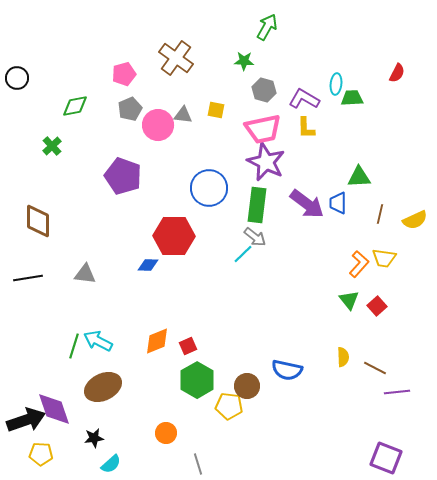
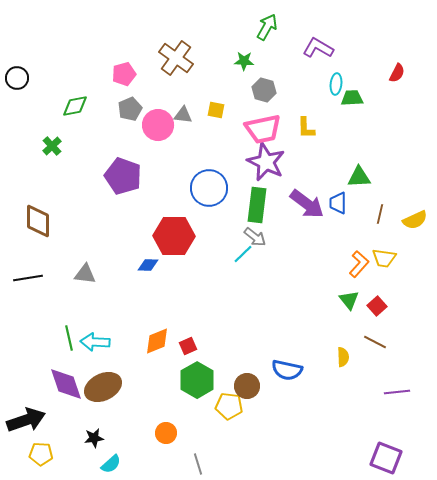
purple L-shape at (304, 99): moved 14 px right, 51 px up
cyan arrow at (98, 341): moved 3 px left, 1 px down; rotated 24 degrees counterclockwise
green line at (74, 346): moved 5 px left, 8 px up; rotated 30 degrees counterclockwise
brown line at (375, 368): moved 26 px up
purple diamond at (54, 409): moved 12 px right, 25 px up
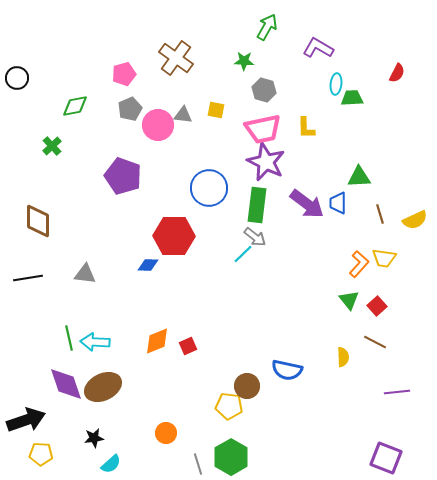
brown line at (380, 214): rotated 30 degrees counterclockwise
green hexagon at (197, 380): moved 34 px right, 77 px down
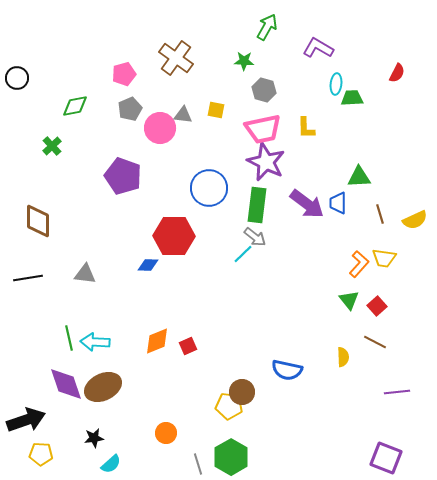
pink circle at (158, 125): moved 2 px right, 3 px down
brown circle at (247, 386): moved 5 px left, 6 px down
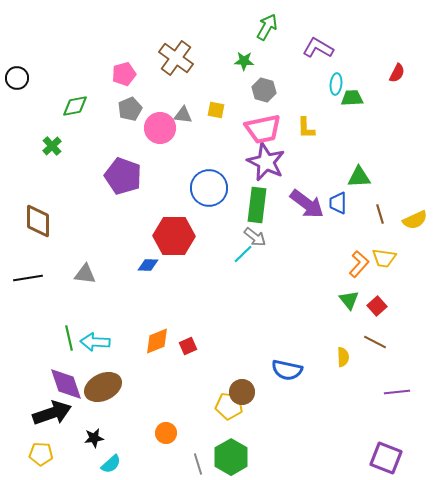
black arrow at (26, 420): moved 26 px right, 7 px up
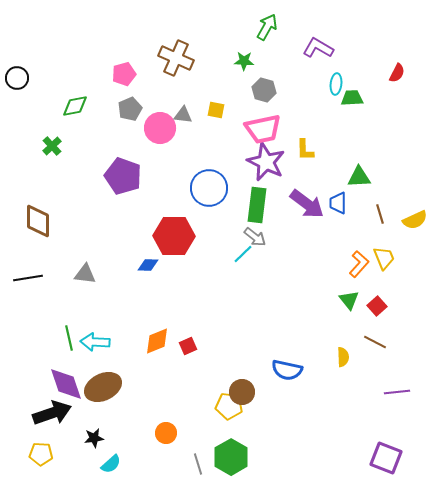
brown cross at (176, 58): rotated 12 degrees counterclockwise
yellow L-shape at (306, 128): moved 1 px left, 22 px down
yellow trapezoid at (384, 258): rotated 120 degrees counterclockwise
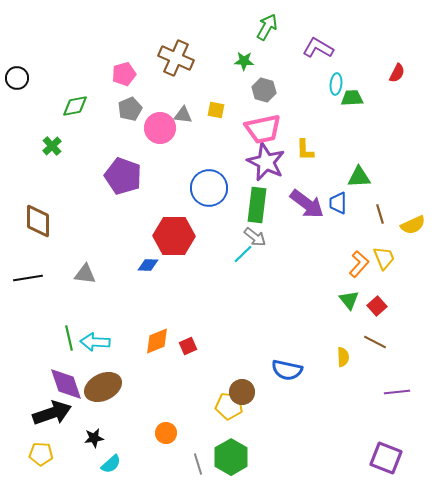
yellow semicircle at (415, 220): moved 2 px left, 5 px down
